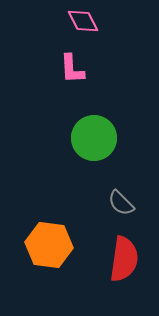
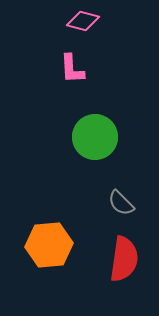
pink diamond: rotated 48 degrees counterclockwise
green circle: moved 1 px right, 1 px up
orange hexagon: rotated 12 degrees counterclockwise
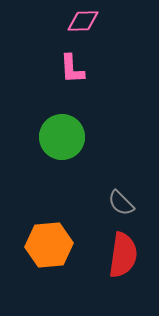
pink diamond: rotated 16 degrees counterclockwise
green circle: moved 33 px left
red semicircle: moved 1 px left, 4 px up
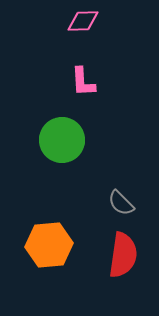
pink L-shape: moved 11 px right, 13 px down
green circle: moved 3 px down
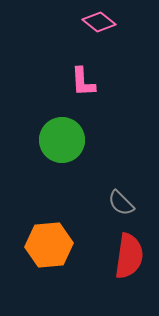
pink diamond: moved 16 px right, 1 px down; rotated 40 degrees clockwise
red semicircle: moved 6 px right, 1 px down
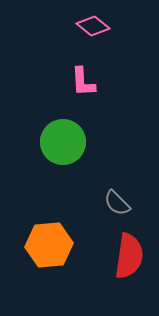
pink diamond: moved 6 px left, 4 px down
green circle: moved 1 px right, 2 px down
gray semicircle: moved 4 px left
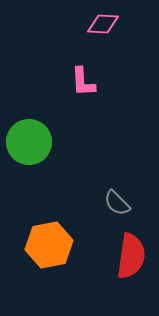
pink diamond: moved 10 px right, 2 px up; rotated 36 degrees counterclockwise
green circle: moved 34 px left
orange hexagon: rotated 6 degrees counterclockwise
red semicircle: moved 2 px right
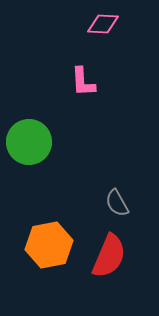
gray semicircle: rotated 16 degrees clockwise
red semicircle: moved 22 px left; rotated 15 degrees clockwise
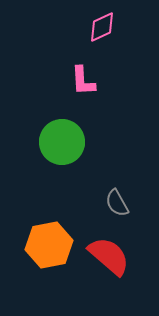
pink diamond: moved 1 px left, 3 px down; rotated 28 degrees counterclockwise
pink L-shape: moved 1 px up
green circle: moved 33 px right
red semicircle: rotated 72 degrees counterclockwise
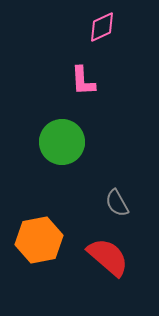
orange hexagon: moved 10 px left, 5 px up
red semicircle: moved 1 px left, 1 px down
